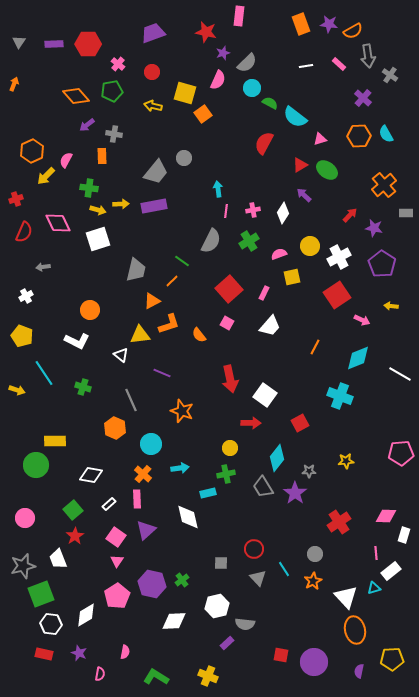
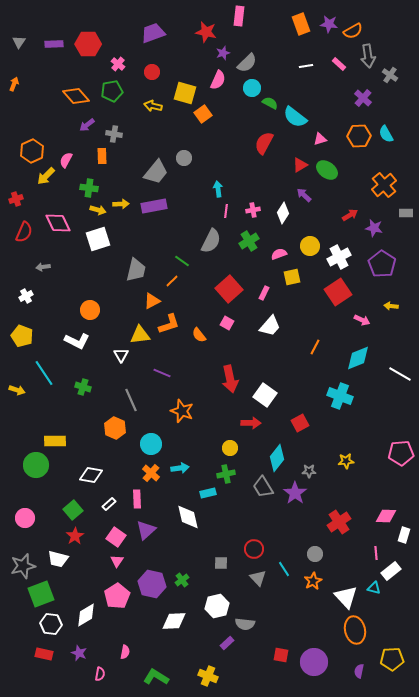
red arrow at (350, 215): rotated 14 degrees clockwise
red square at (337, 295): moved 1 px right, 3 px up
white triangle at (121, 355): rotated 21 degrees clockwise
orange cross at (143, 474): moved 8 px right, 1 px up
white trapezoid at (58, 559): rotated 55 degrees counterclockwise
cyan triangle at (374, 588): rotated 32 degrees clockwise
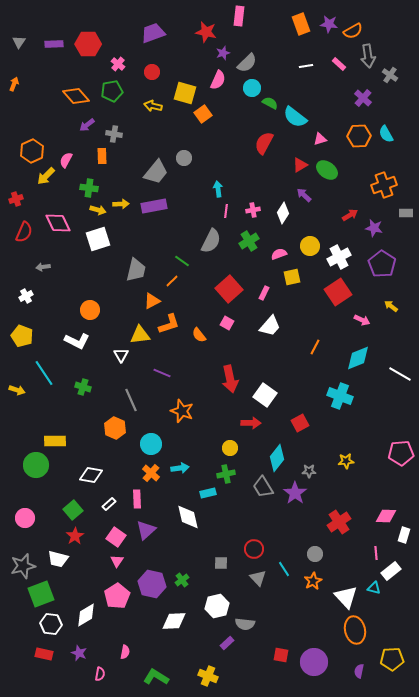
orange cross at (384, 185): rotated 20 degrees clockwise
yellow arrow at (391, 306): rotated 32 degrees clockwise
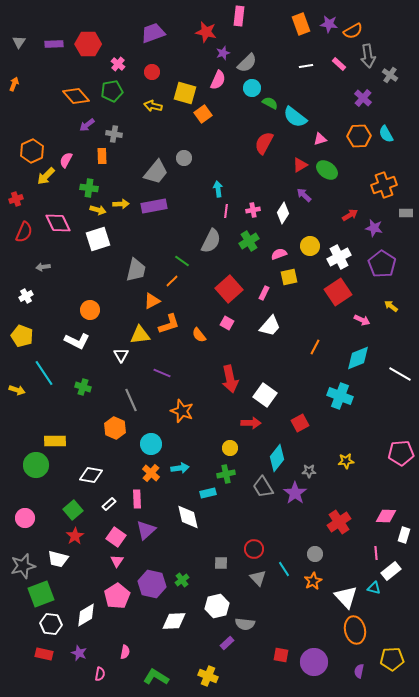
yellow square at (292, 277): moved 3 px left
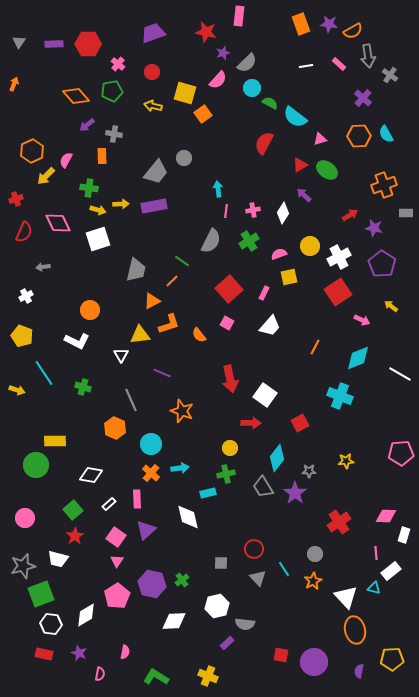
pink semicircle at (218, 80): rotated 18 degrees clockwise
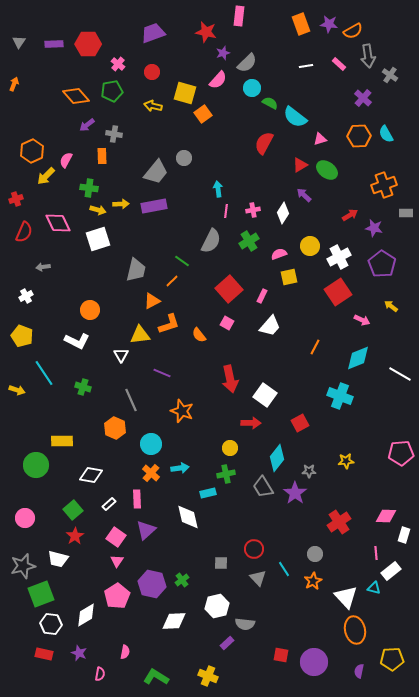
pink rectangle at (264, 293): moved 2 px left, 3 px down
yellow rectangle at (55, 441): moved 7 px right
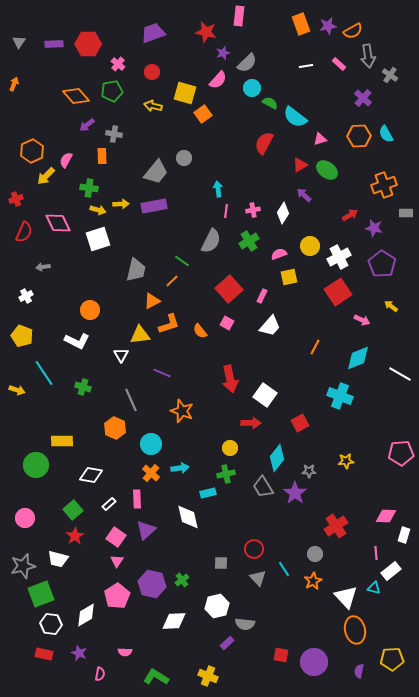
purple star at (329, 24): moved 1 px left, 2 px down; rotated 18 degrees counterclockwise
orange semicircle at (199, 335): moved 1 px right, 4 px up
red cross at (339, 522): moved 3 px left, 4 px down
pink semicircle at (125, 652): rotated 80 degrees clockwise
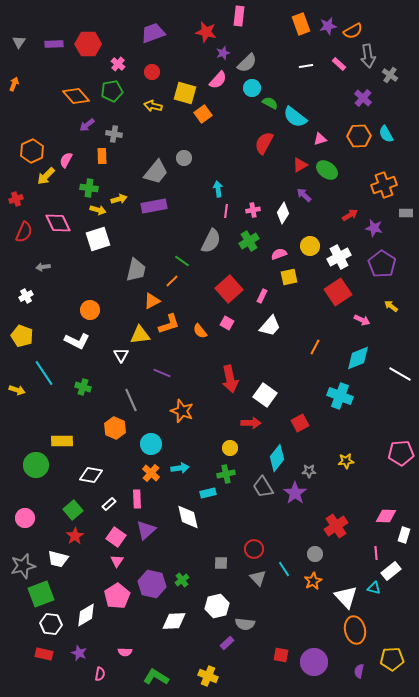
yellow arrow at (121, 204): moved 2 px left, 5 px up; rotated 14 degrees counterclockwise
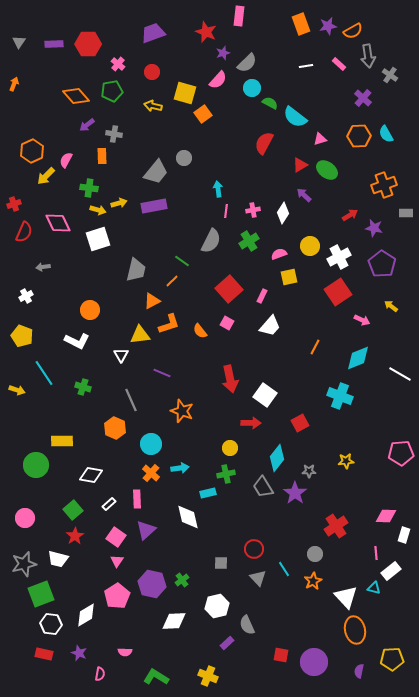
red star at (206, 32): rotated 10 degrees clockwise
red cross at (16, 199): moved 2 px left, 5 px down
yellow arrow at (119, 199): moved 4 px down
gray star at (23, 566): moved 1 px right, 2 px up
gray semicircle at (245, 624): moved 2 px right, 1 px down; rotated 60 degrees clockwise
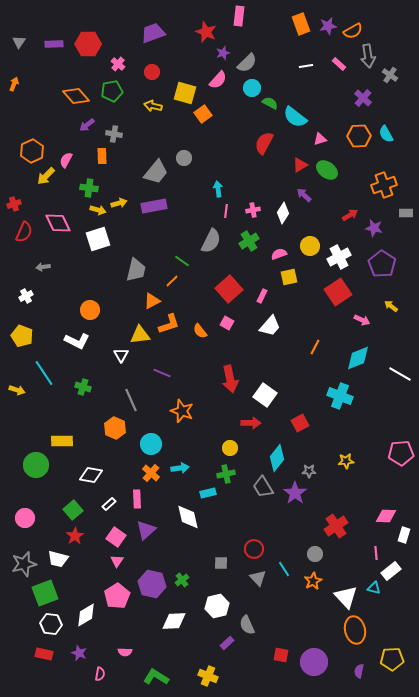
green square at (41, 594): moved 4 px right, 1 px up
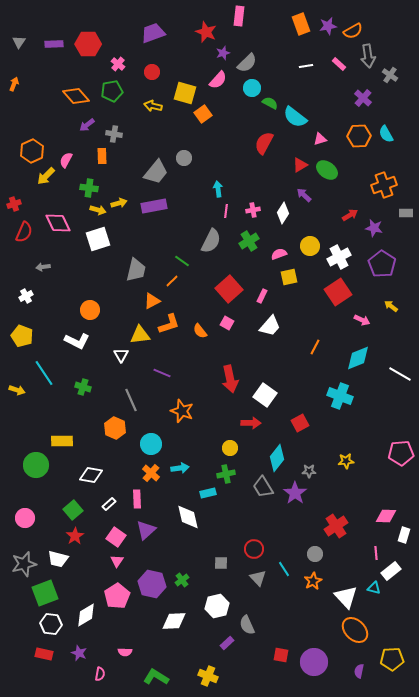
orange ellipse at (355, 630): rotated 32 degrees counterclockwise
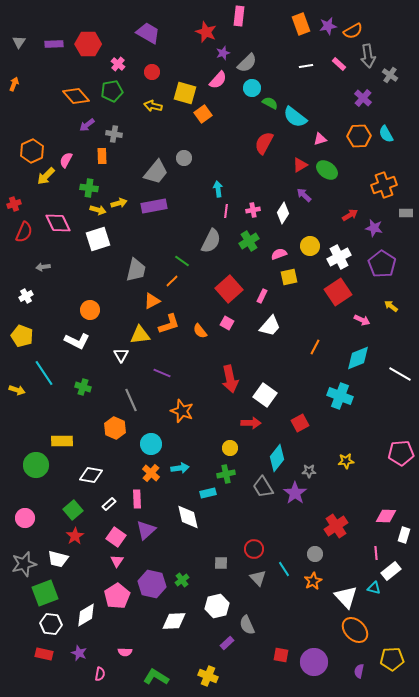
purple trapezoid at (153, 33): moved 5 px left; rotated 50 degrees clockwise
